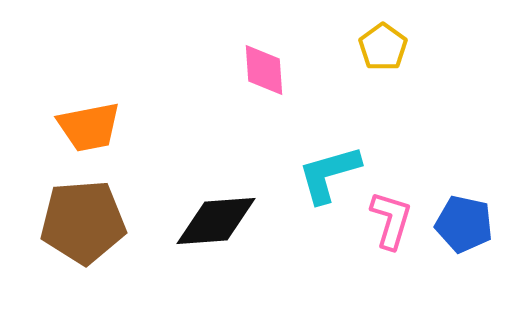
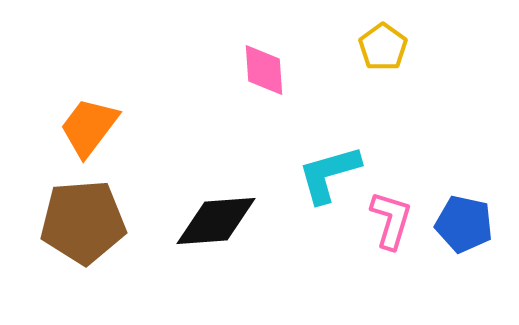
orange trapezoid: rotated 138 degrees clockwise
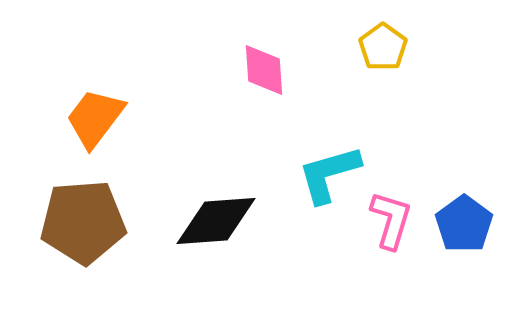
orange trapezoid: moved 6 px right, 9 px up
blue pentagon: rotated 24 degrees clockwise
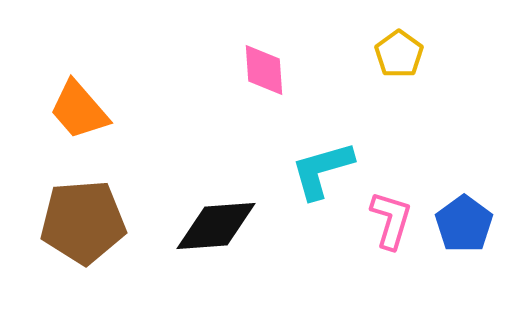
yellow pentagon: moved 16 px right, 7 px down
orange trapezoid: moved 16 px left, 8 px up; rotated 78 degrees counterclockwise
cyan L-shape: moved 7 px left, 4 px up
black diamond: moved 5 px down
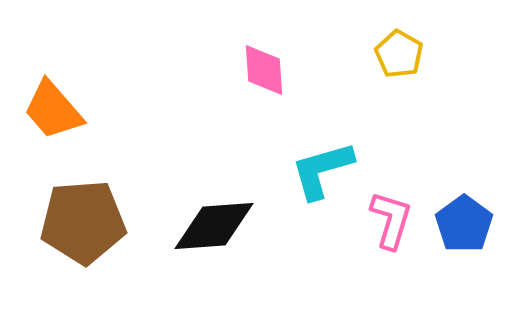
yellow pentagon: rotated 6 degrees counterclockwise
orange trapezoid: moved 26 px left
black diamond: moved 2 px left
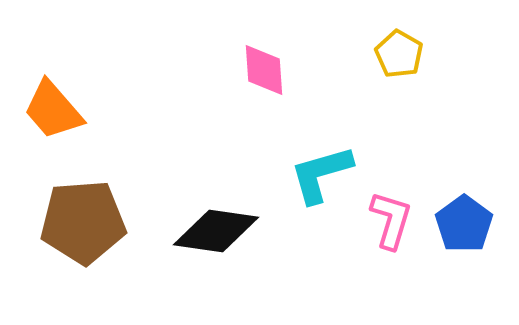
cyan L-shape: moved 1 px left, 4 px down
black diamond: moved 2 px right, 5 px down; rotated 12 degrees clockwise
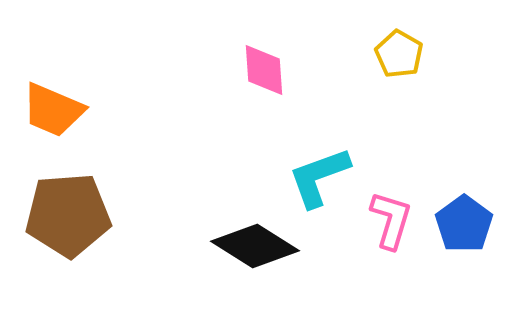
orange trapezoid: rotated 26 degrees counterclockwise
cyan L-shape: moved 2 px left, 3 px down; rotated 4 degrees counterclockwise
brown pentagon: moved 15 px left, 7 px up
black diamond: moved 39 px right, 15 px down; rotated 24 degrees clockwise
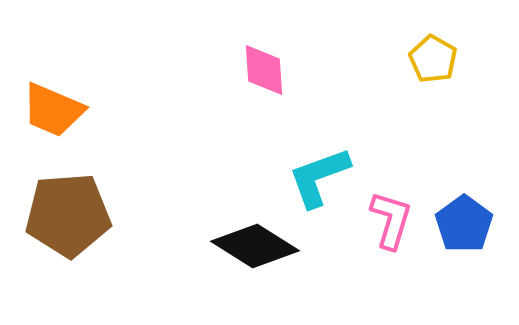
yellow pentagon: moved 34 px right, 5 px down
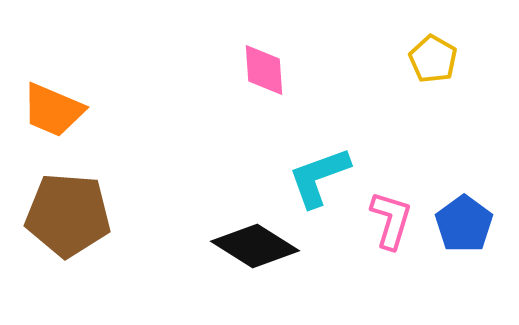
brown pentagon: rotated 8 degrees clockwise
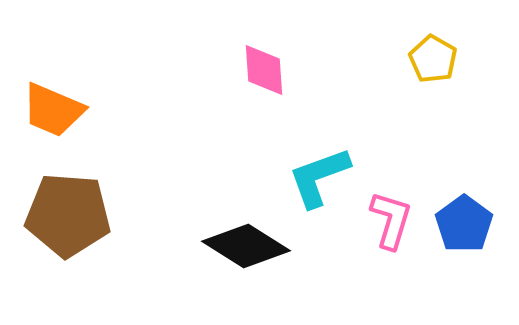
black diamond: moved 9 px left
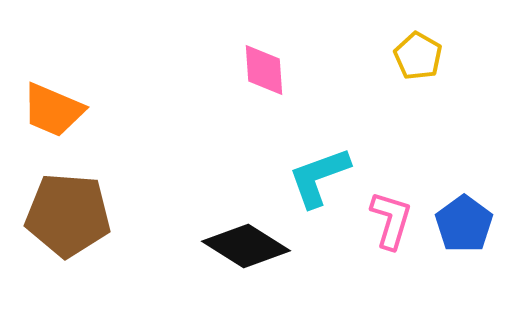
yellow pentagon: moved 15 px left, 3 px up
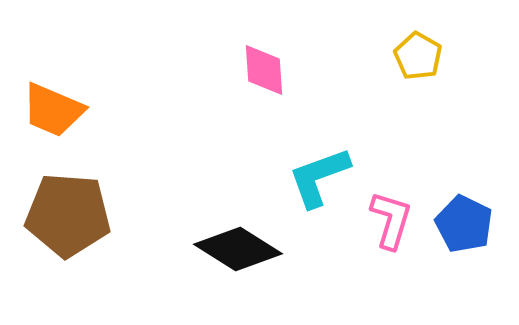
blue pentagon: rotated 10 degrees counterclockwise
black diamond: moved 8 px left, 3 px down
